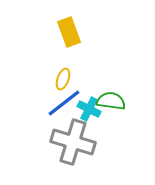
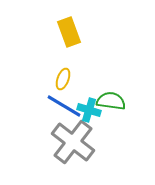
blue line: moved 3 px down; rotated 69 degrees clockwise
cyan cross: moved 1 px down; rotated 10 degrees counterclockwise
gray cross: rotated 21 degrees clockwise
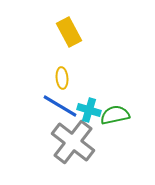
yellow rectangle: rotated 8 degrees counterclockwise
yellow ellipse: moved 1 px left, 1 px up; rotated 25 degrees counterclockwise
green semicircle: moved 4 px right, 14 px down; rotated 20 degrees counterclockwise
blue line: moved 4 px left
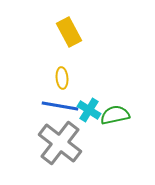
blue line: rotated 21 degrees counterclockwise
cyan cross: rotated 15 degrees clockwise
gray cross: moved 13 px left, 1 px down
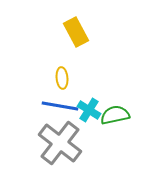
yellow rectangle: moved 7 px right
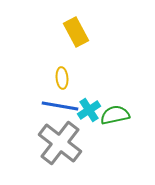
cyan cross: rotated 25 degrees clockwise
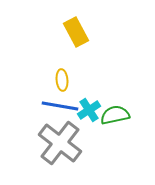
yellow ellipse: moved 2 px down
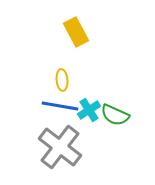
green semicircle: rotated 144 degrees counterclockwise
gray cross: moved 4 px down
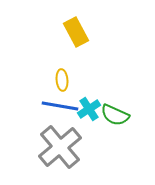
cyan cross: moved 1 px up
gray cross: rotated 12 degrees clockwise
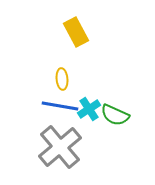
yellow ellipse: moved 1 px up
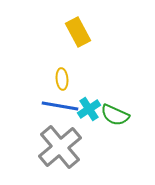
yellow rectangle: moved 2 px right
